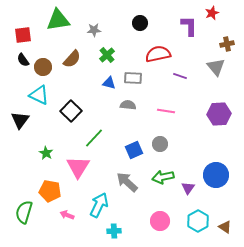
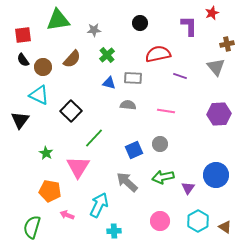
green semicircle: moved 8 px right, 15 px down
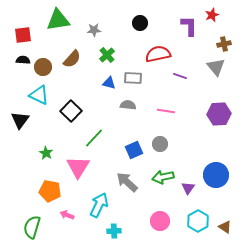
red star: moved 2 px down
brown cross: moved 3 px left
black semicircle: rotated 128 degrees clockwise
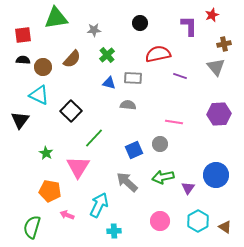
green triangle: moved 2 px left, 2 px up
pink line: moved 8 px right, 11 px down
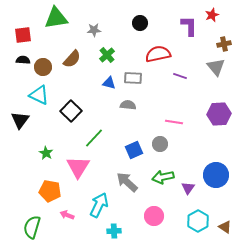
pink circle: moved 6 px left, 5 px up
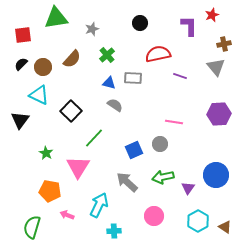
gray star: moved 2 px left, 1 px up; rotated 16 degrees counterclockwise
black semicircle: moved 2 px left, 4 px down; rotated 48 degrees counterclockwise
gray semicircle: moved 13 px left; rotated 28 degrees clockwise
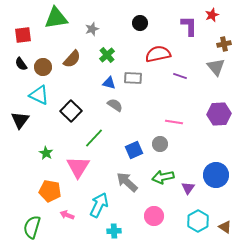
black semicircle: rotated 80 degrees counterclockwise
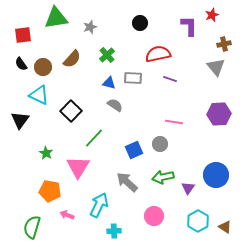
gray star: moved 2 px left, 2 px up
purple line: moved 10 px left, 3 px down
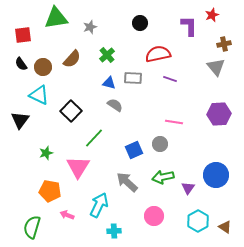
green star: rotated 24 degrees clockwise
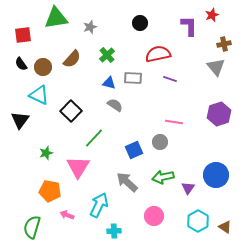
purple hexagon: rotated 15 degrees counterclockwise
gray circle: moved 2 px up
